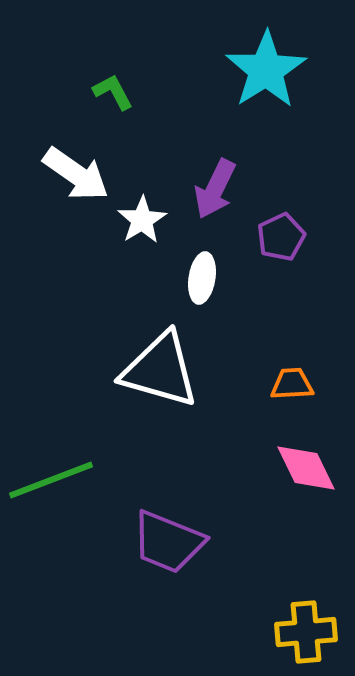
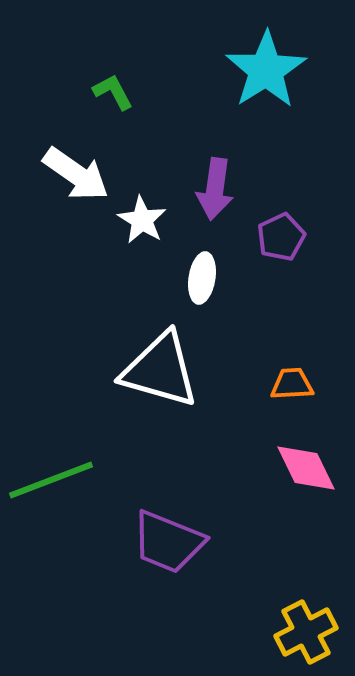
purple arrow: rotated 18 degrees counterclockwise
white star: rotated 9 degrees counterclockwise
yellow cross: rotated 22 degrees counterclockwise
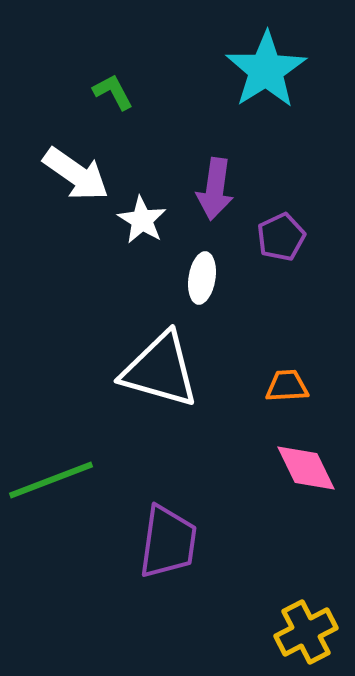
orange trapezoid: moved 5 px left, 2 px down
purple trapezoid: rotated 104 degrees counterclockwise
